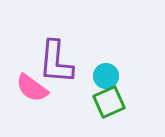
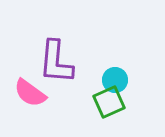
cyan circle: moved 9 px right, 4 px down
pink semicircle: moved 2 px left, 5 px down
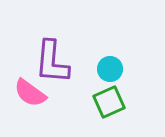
purple L-shape: moved 4 px left
cyan circle: moved 5 px left, 11 px up
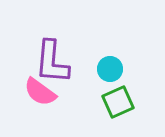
pink semicircle: moved 10 px right, 1 px up
green square: moved 9 px right
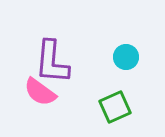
cyan circle: moved 16 px right, 12 px up
green square: moved 3 px left, 5 px down
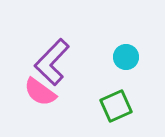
purple L-shape: rotated 39 degrees clockwise
green square: moved 1 px right, 1 px up
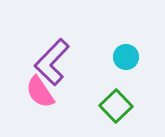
pink semicircle: rotated 20 degrees clockwise
green square: rotated 20 degrees counterclockwise
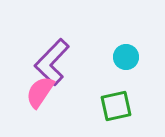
pink semicircle: rotated 68 degrees clockwise
green square: rotated 32 degrees clockwise
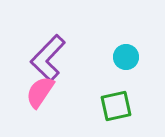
purple L-shape: moved 4 px left, 4 px up
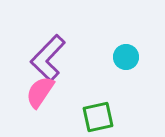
green square: moved 18 px left, 11 px down
